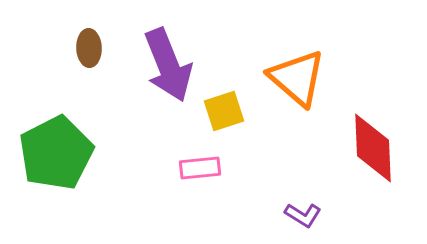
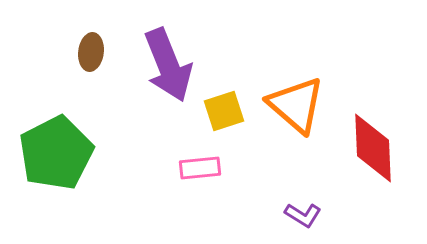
brown ellipse: moved 2 px right, 4 px down; rotated 9 degrees clockwise
orange triangle: moved 1 px left, 27 px down
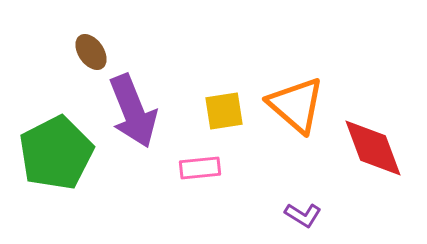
brown ellipse: rotated 42 degrees counterclockwise
purple arrow: moved 35 px left, 46 px down
yellow square: rotated 9 degrees clockwise
red diamond: rotated 18 degrees counterclockwise
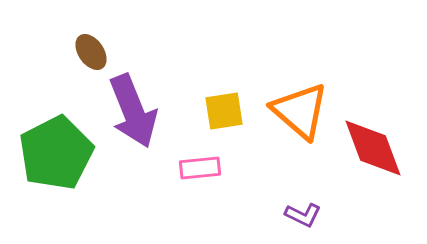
orange triangle: moved 4 px right, 6 px down
purple L-shape: rotated 6 degrees counterclockwise
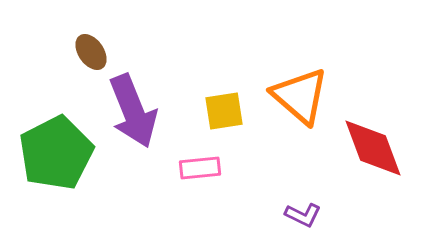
orange triangle: moved 15 px up
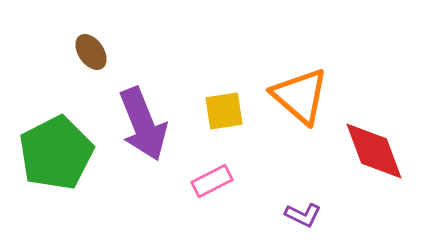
purple arrow: moved 10 px right, 13 px down
red diamond: moved 1 px right, 3 px down
pink rectangle: moved 12 px right, 13 px down; rotated 21 degrees counterclockwise
